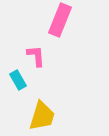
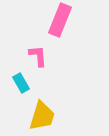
pink L-shape: moved 2 px right
cyan rectangle: moved 3 px right, 3 px down
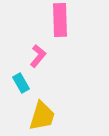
pink rectangle: rotated 24 degrees counterclockwise
pink L-shape: rotated 45 degrees clockwise
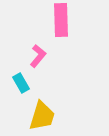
pink rectangle: moved 1 px right
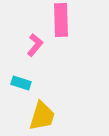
pink L-shape: moved 3 px left, 11 px up
cyan rectangle: rotated 42 degrees counterclockwise
